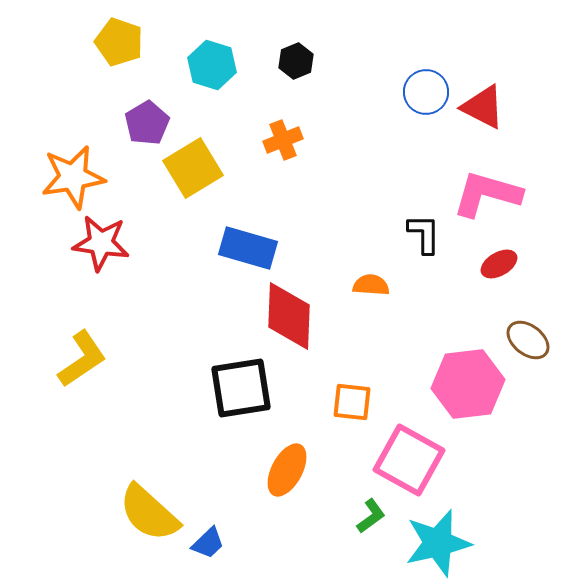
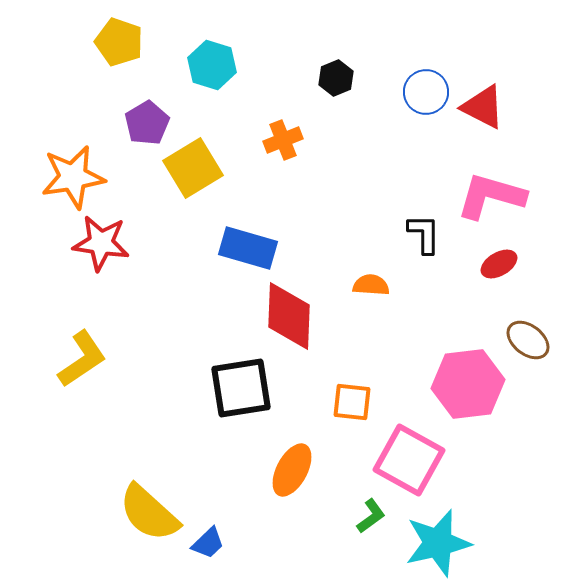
black hexagon: moved 40 px right, 17 px down
pink L-shape: moved 4 px right, 2 px down
orange ellipse: moved 5 px right
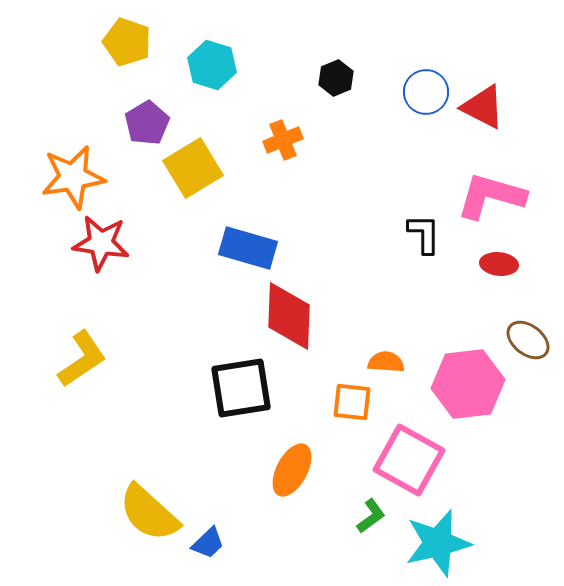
yellow pentagon: moved 8 px right
red ellipse: rotated 36 degrees clockwise
orange semicircle: moved 15 px right, 77 px down
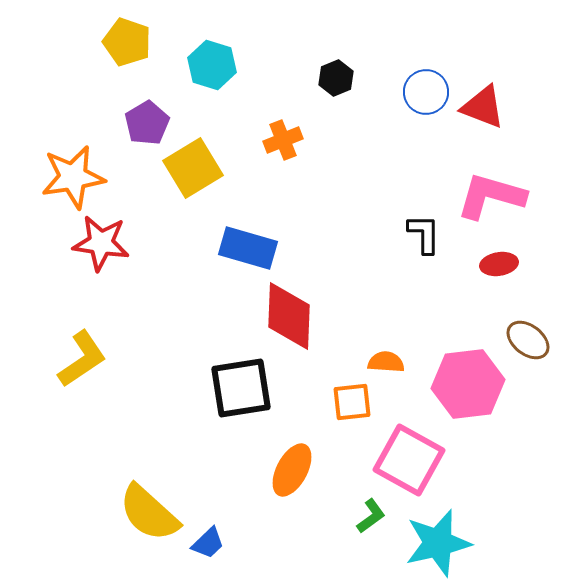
red triangle: rotated 6 degrees counterclockwise
red ellipse: rotated 15 degrees counterclockwise
orange square: rotated 12 degrees counterclockwise
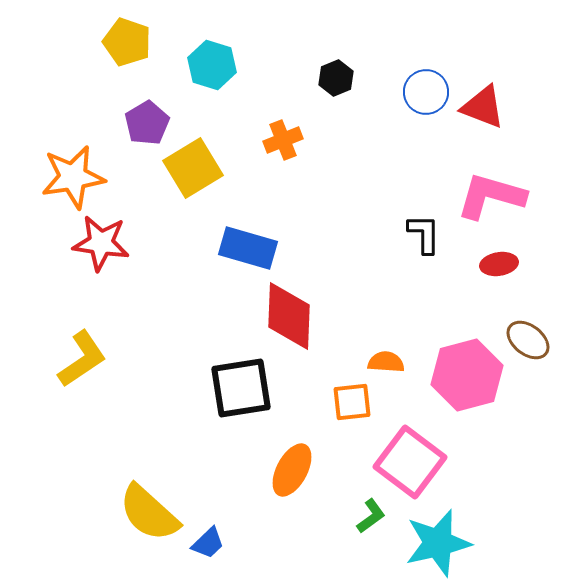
pink hexagon: moved 1 px left, 9 px up; rotated 8 degrees counterclockwise
pink square: moved 1 px right, 2 px down; rotated 8 degrees clockwise
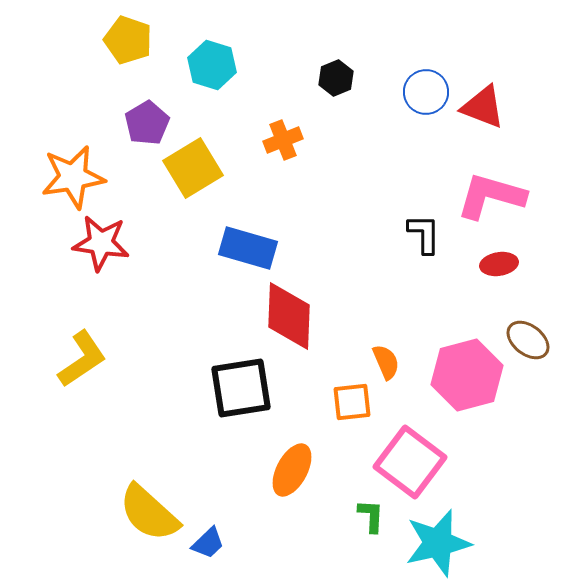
yellow pentagon: moved 1 px right, 2 px up
orange semicircle: rotated 63 degrees clockwise
green L-shape: rotated 51 degrees counterclockwise
